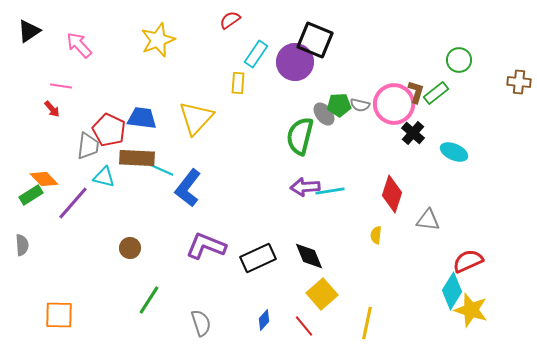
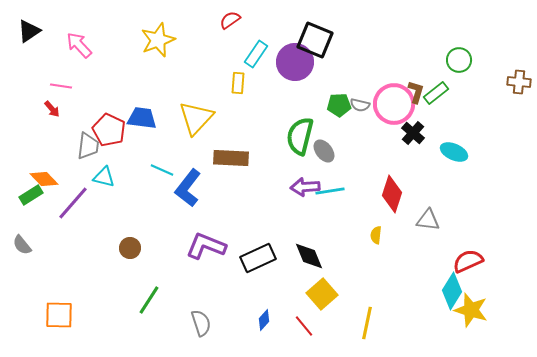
gray ellipse at (324, 114): moved 37 px down
brown rectangle at (137, 158): moved 94 px right
gray semicircle at (22, 245): rotated 145 degrees clockwise
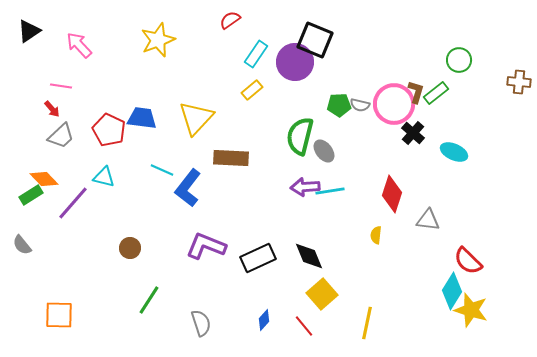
yellow rectangle at (238, 83): moved 14 px right, 7 px down; rotated 45 degrees clockwise
gray trapezoid at (88, 146): moved 27 px left, 10 px up; rotated 40 degrees clockwise
red semicircle at (468, 261): rotated 112 degrees counterclockwise
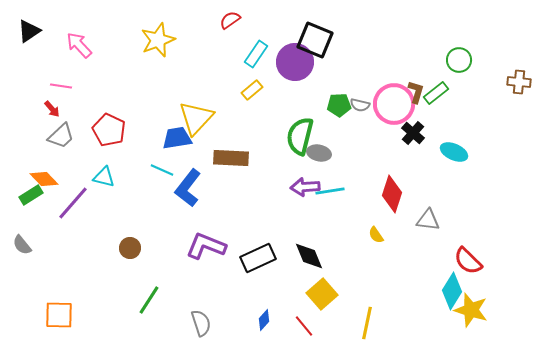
blue trapezoid at (142, 118): moved 35 px right, 20 px down; rotated 16 degrees counterclockwise
gray ellipse at (324, 151): moved 5 px left, 2 px down; rotated 40 degrees counterclockwise
yellow semicircle at (376, 235): rotated 42 degrees counterclockwise
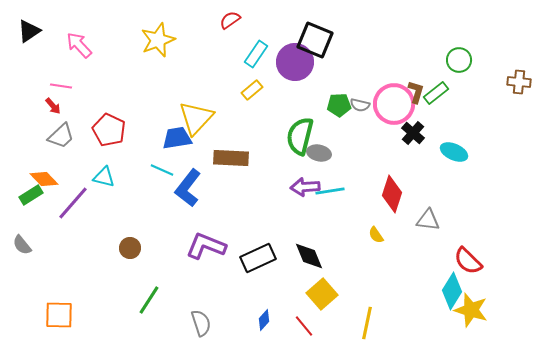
red arrow at (52, 109): moved 1 px right, 3 px up
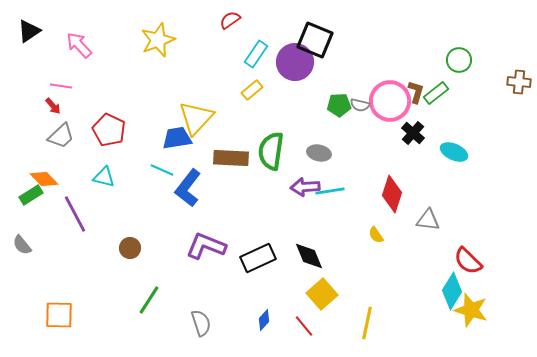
pink circle at (394, 104): moved 4 px left, 3 px up
green semicircle at (300, 136): moved 29 px left, 15 px down; rotated 6 degrees counterclockwise
purple line at (73, 203): moved 2 px right, 11 px down; rotated 69 degrees counterclockwise
